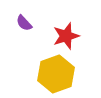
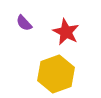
red star: moved 4 px up; rotated 28 degrees counterclockwise
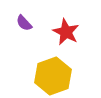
yellow hexagon: moved 3 px left, 2 px down
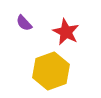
yellow hexagon: moved 2 px left, 5 px up
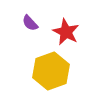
purple semicircle: moved 6 px right
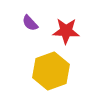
red star: moved 1 px up; rotated 24 degrees counterclockwise
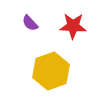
red star: moved 7 px right, 5 px up
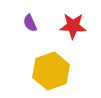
purple semicircle: rotated 18 degrees clockwise
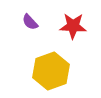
purple semicircle: moved 1 px up; rotated 18 degrees counterclockwise
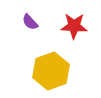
red star: moved 1 px right
